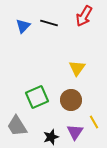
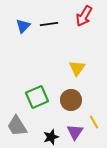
black line: moved 1 px down; rotated 24 degrees counterclockwise
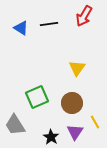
blue triangle: moved 2 px left, 2 px down; rotated 42 degrees counterclockwise
brown circle: moved 1 px right, 3 px down
yellow line: moved 1 px right
gray trapezoid: moved 2 px left, 1 px up
black star: rotated 21 degrees counterclockwise
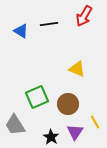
blue triangle: moved 3 px down
yellow triangle: moved 1 px down; rotated 42 degrees counterclockwise
brown circle: moved 4 px left, 1 px down
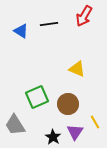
black star: moved 2 px right
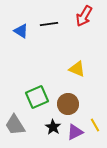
yellow line: moved 3 px down
purple triangle: rotated 30 degrees clockwise
black star: moved 10 px up
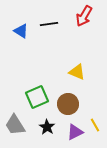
yellow triangle: moved 3 px down
black star: moved 6 px left
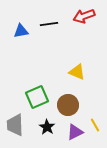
red arrow: rotated 40 degrees clockwise
blue triangle: rotated 42 degrees counterclockwise
brown circle: moved 1 px down
gray trapezoid: rotated 30 degrees clockwise
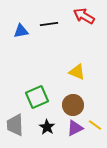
red arrow: rotated 50 degrees clockwise
brown circle: moved 5 px right
yellow line: rotated 24 degrees counterclockwise
purple triangle: moved 4 px up
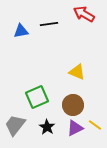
red arrow: moved 2 px up
gray trapezoid: rotated 40 degrees clockwise
